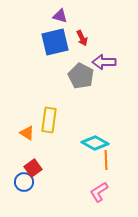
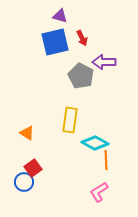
yellow rectangle: moved 21 px right
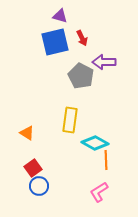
blue circle: moved 15 px right, 4 px down
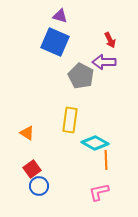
red arrow: moved 28 px right, 2 px down
blue square: rotated 36 degrees clockwise
red square: moved 1 px left, 1 px down
pink L-shape: rotated 20 degrees clockwise
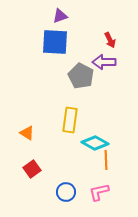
purple triangle: rotated 35 degrees counterclockwise
blue square: rotated 20 degrees counterclockwise
blue circle: moved 27 px right, 6 px down
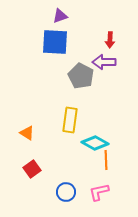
red arrow: rotated 28 degrees clockwise
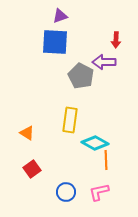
red arrow: moved 6 px right
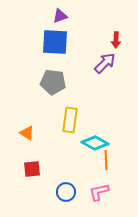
purple arrow: moved 1 px right, 1 px down; rotated 135 degrees clockwise
gray pentagon: moved 28 px left, 6 px down; rotated 20 degrees counterclockwise
red square: rotated 30 degrees clockwise
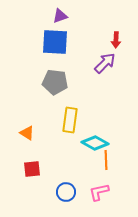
gray pentagon: moved 2 px right
